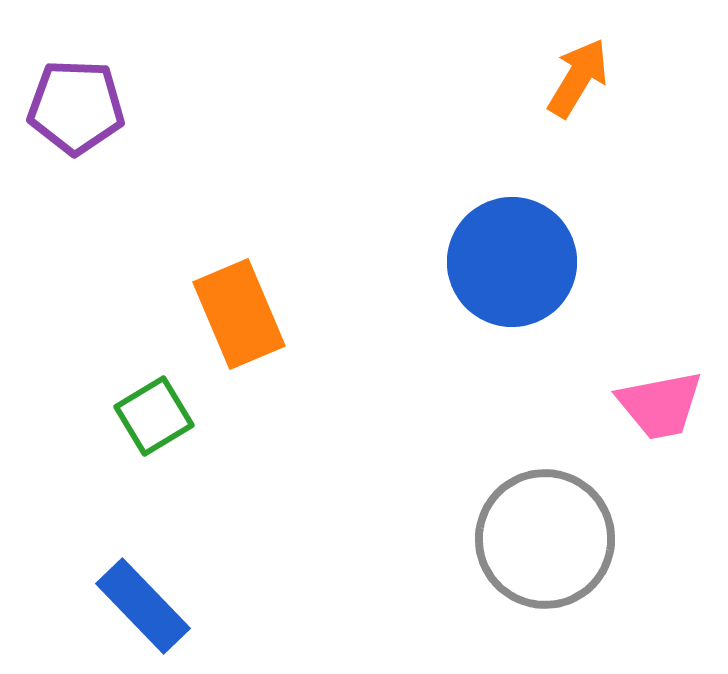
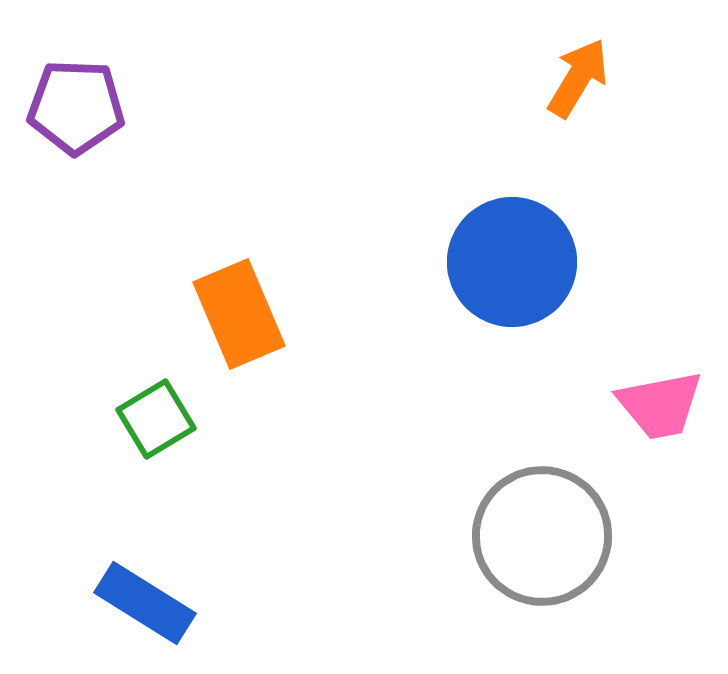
green square: moved 2 px right, 3 px down
gray circle: moved 3 px left, 3 px up
blue rectangle: moved 2 px right, 3 px up; rotated 14 degrees counterclockwise
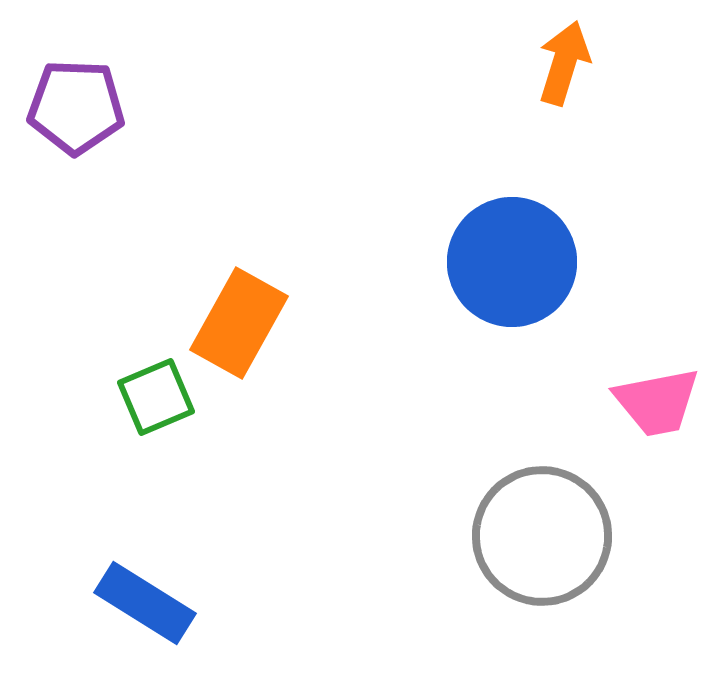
orange arrow: moved 14 px left, 15 px up; rotated 14 degrees counterclockwise
orange rectangle: moved 9 px down; rotated 52 degrees clockwise
pink trapezoid: moved 3 px left, 3 px up
green square: moved 22 px up; rotated 8 degrees clockwise
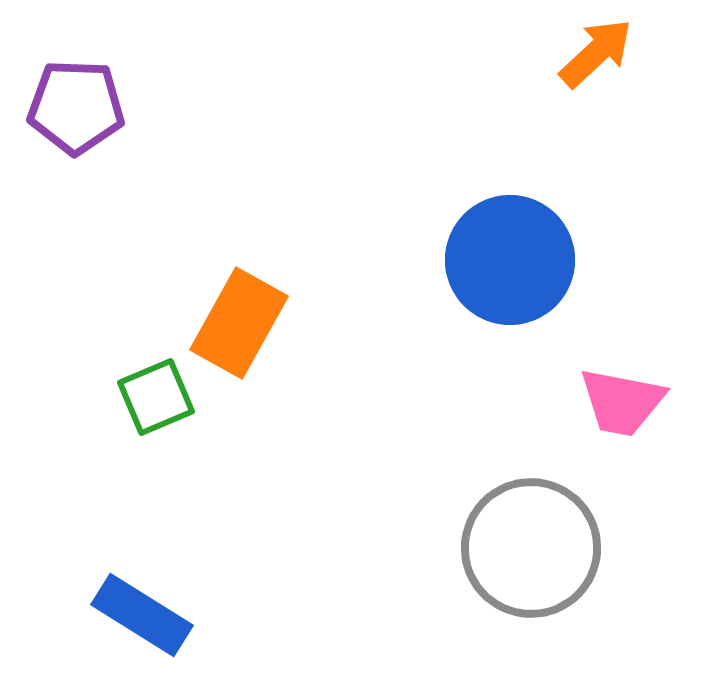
orange arrow: moved 32 px right, 10 px up; rotated 30 degrees clockwise
blue circle: moved 2 px left, 2 px up
pink trapezoid: moved 35 px left; rotated 22 degrees clockwise
gray circle: moved 11 px left, 12 px down
blue rectangle: moved 3 px left, 12 px down
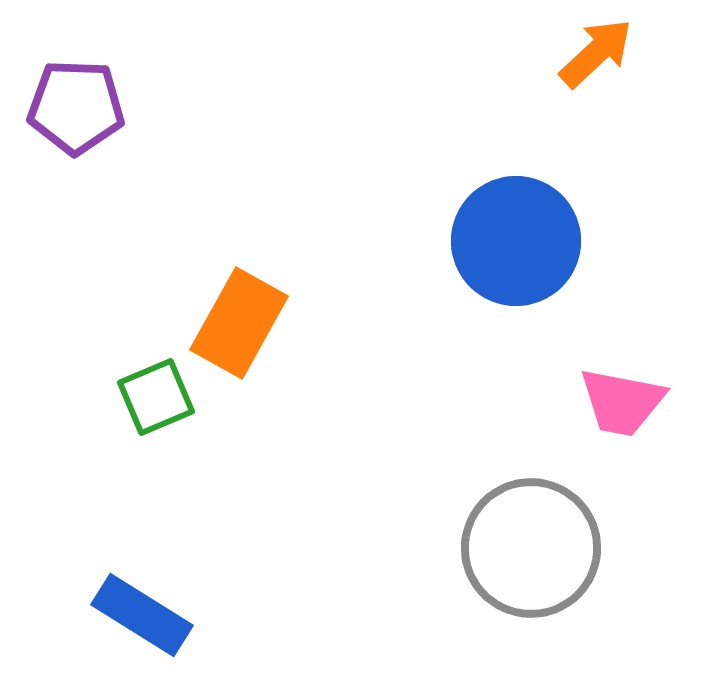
blue circle: moved 6 px right, 19 px up
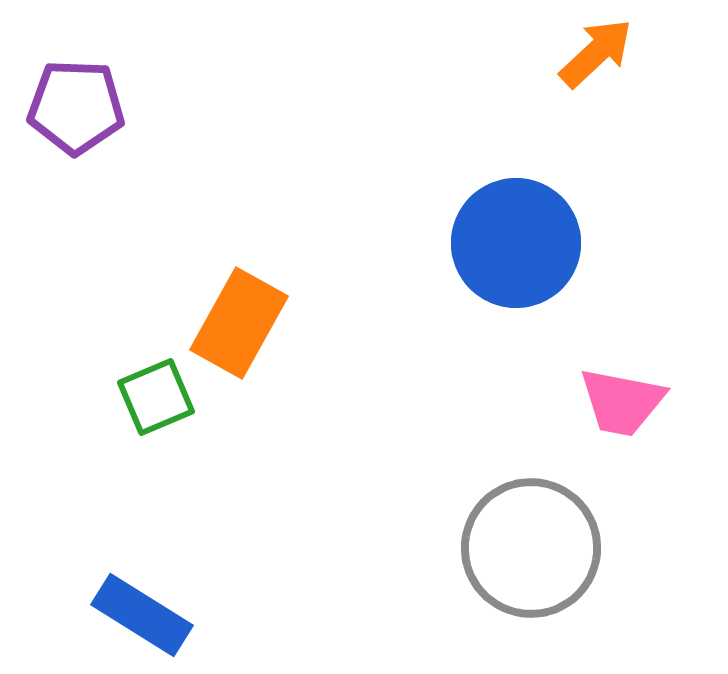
blue circle: moved 2 px down
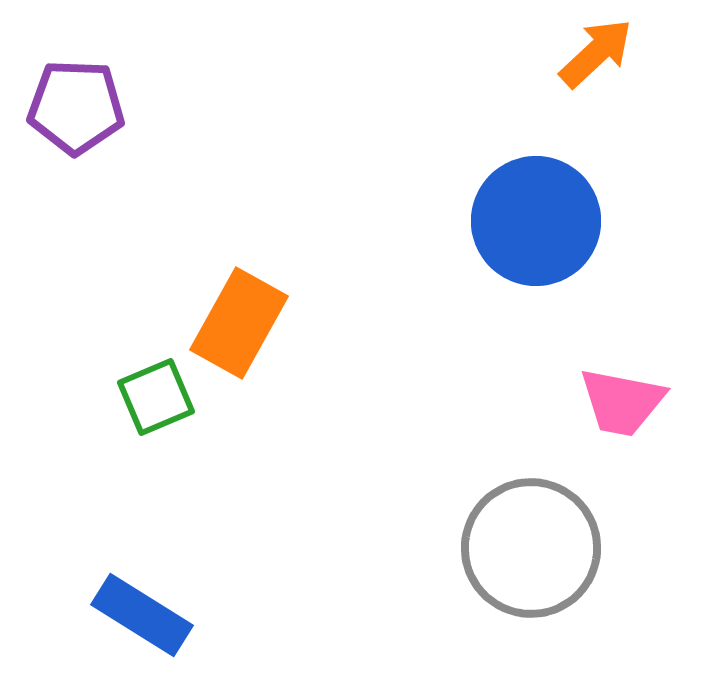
blue circle: moved 20 px right, 22 px up
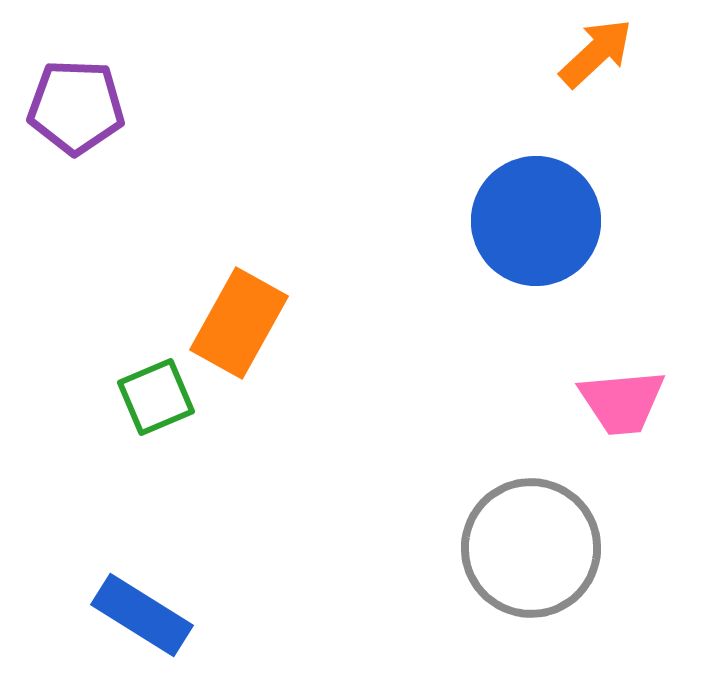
pink trapezoid: rotated 16 degrees counterclockwise
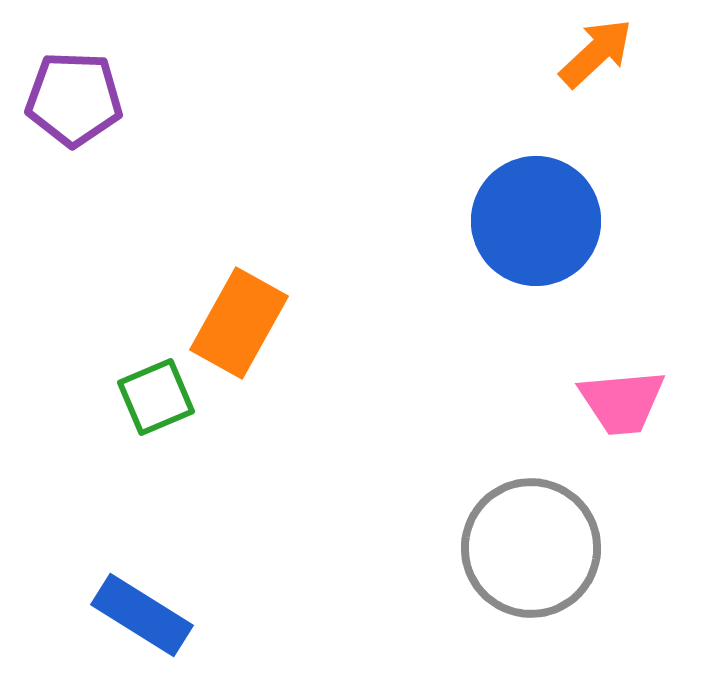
purple pentagon: moved 2 px left, 8 px up
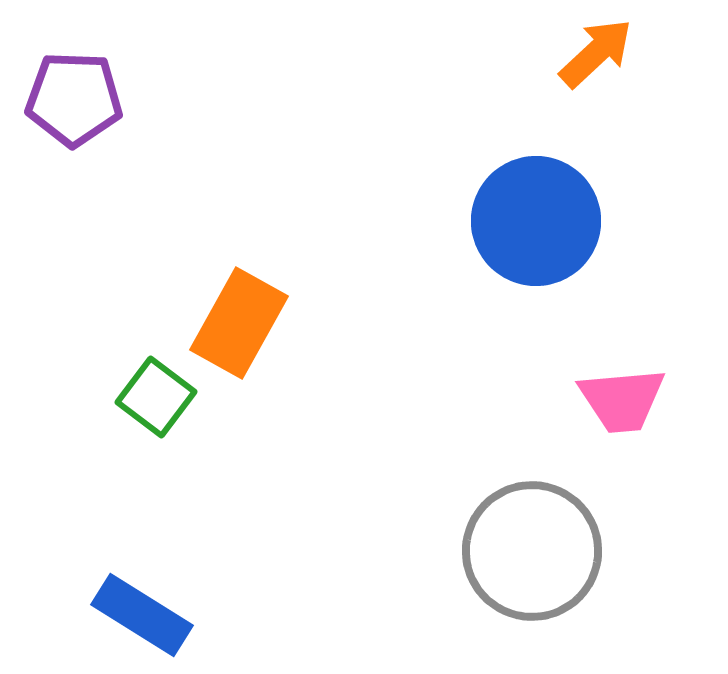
green square: rotated 30 degrees counterclockwise
pink trapezoid: moved 2 px up
gray circle: moved 1 px right, 3 px down
